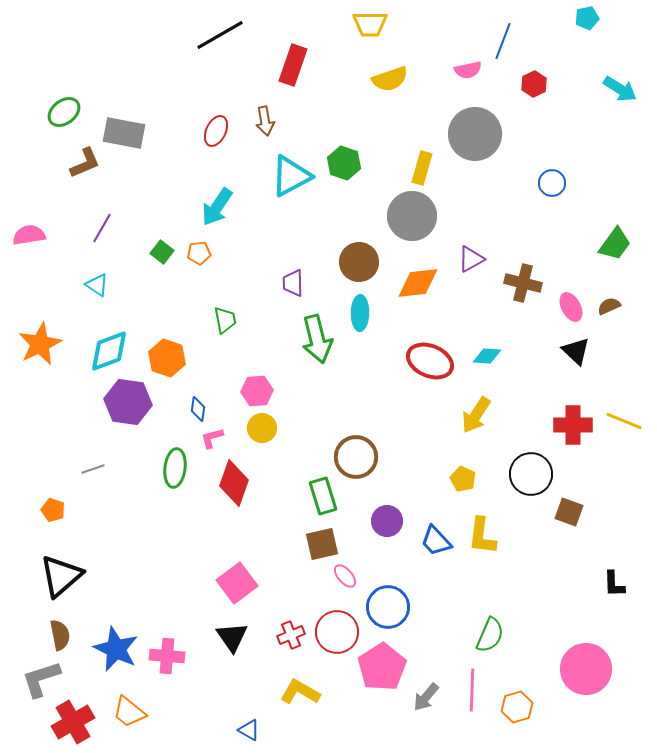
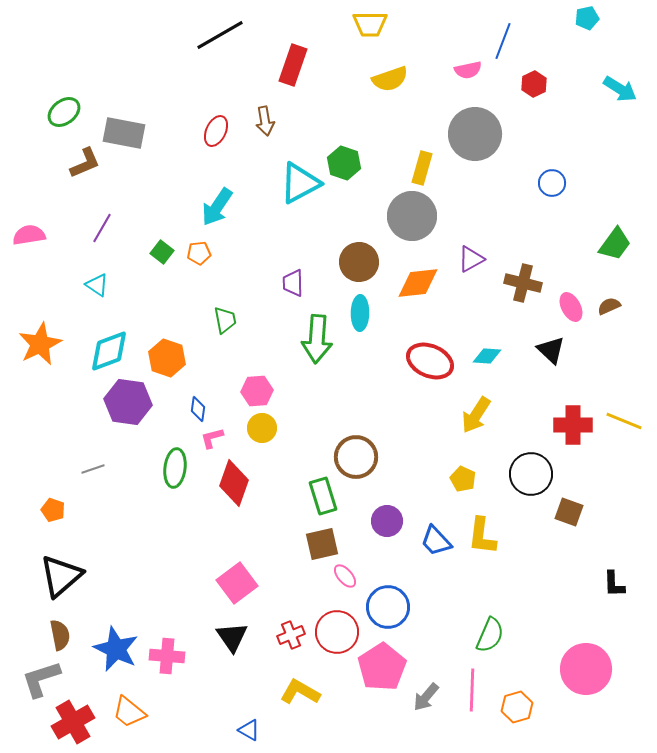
cyan triangle at (291, 176): moved 9 px right, 7 px down
green arrow at (317, 339): rotated 18 degrees clockwise
black triangle at (576, 351): moved 25 px left, 1 px up
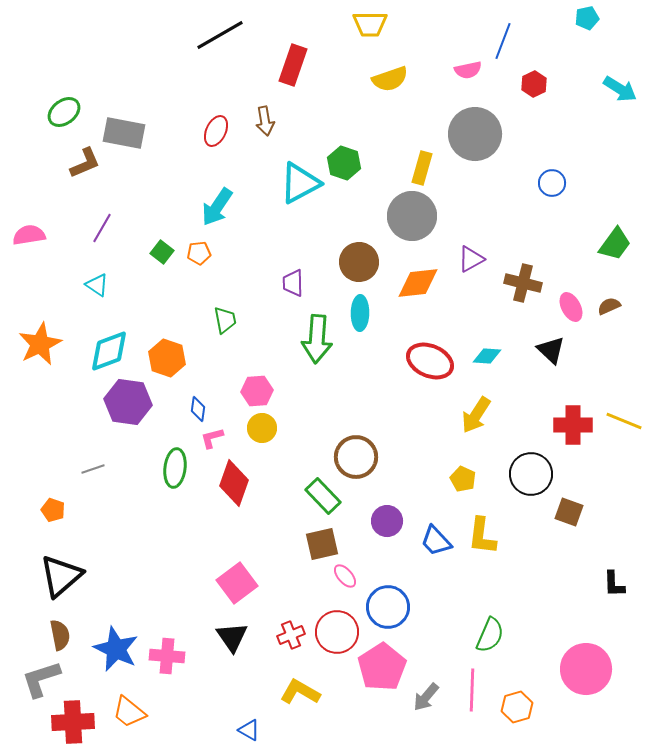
green rectangle at (323, 496): rotated 27 degrees counterclockwise
red cross at (73, 722): rotated 27 degrees clockwise
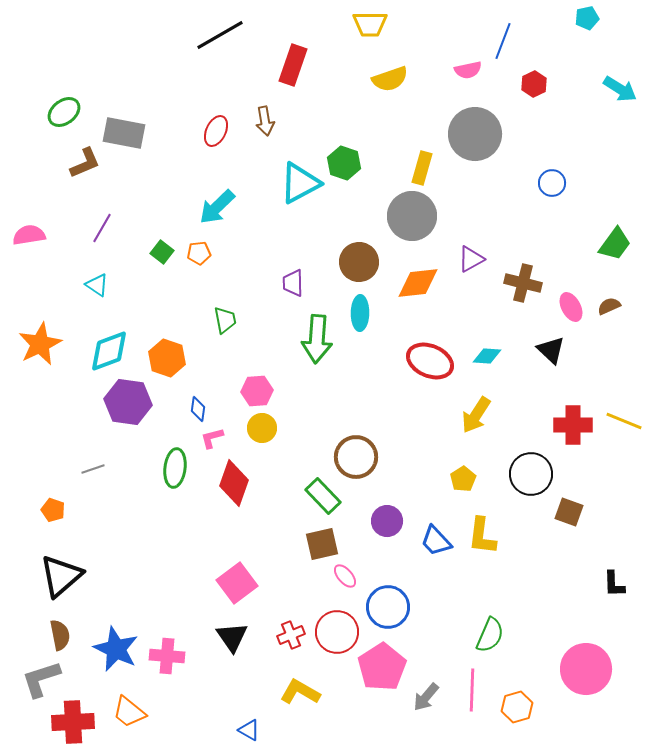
cyan arrow at (217, 207): rotated 12 degrees clockwise
yellow pentagon at (463, 479): rotated 15 degrees clockwise
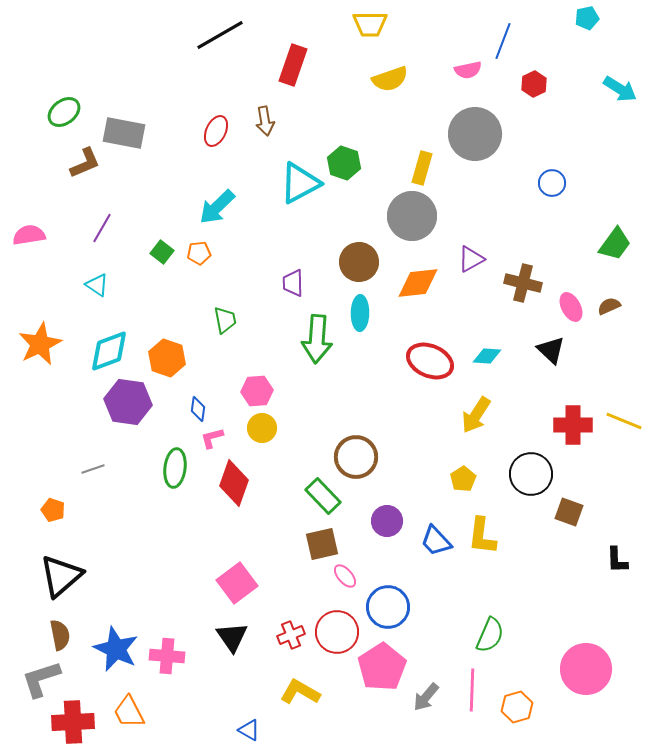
black L-shape at (614, 584): moved 3 px right, 24 px up
orange trapezoid at (129, 712): rotated 24 degrees clockwise
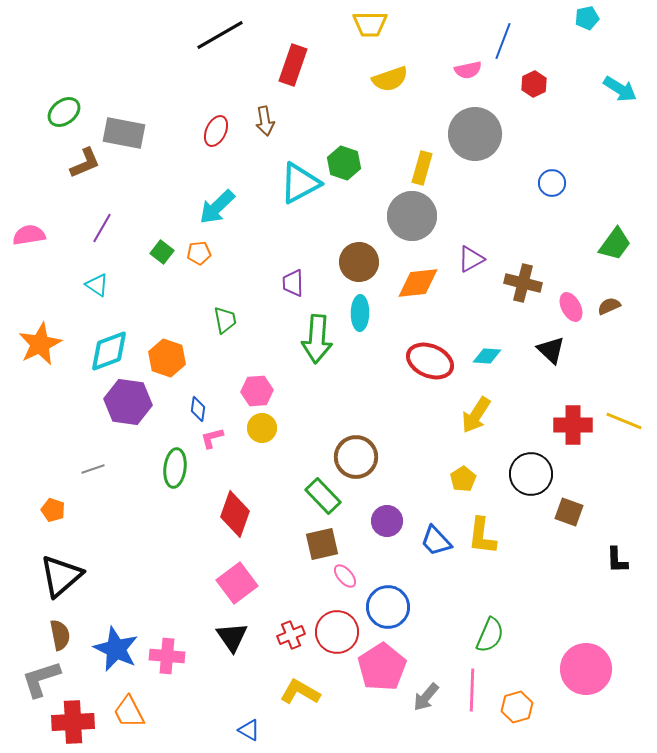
red diamond at (234, 483): moved 1 px right, 31 px down
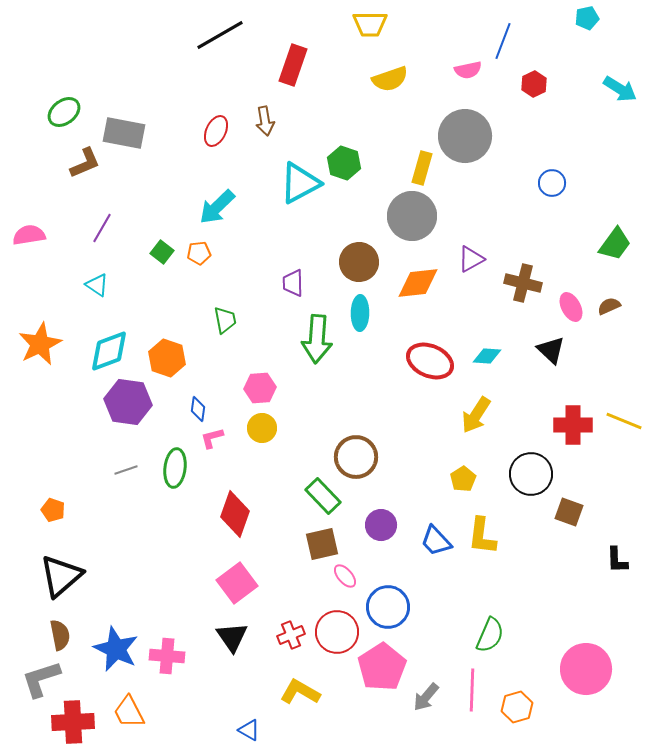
gray circle at (475, 134): moved 10 px left, 2 px down
pink hexagon at (257, 391): moved 3 px right, 3 px up
gray line at (93, 469): moved 33 px right, 1 px down
purple circle at (387, 521): moved 6 px left, 4 px down
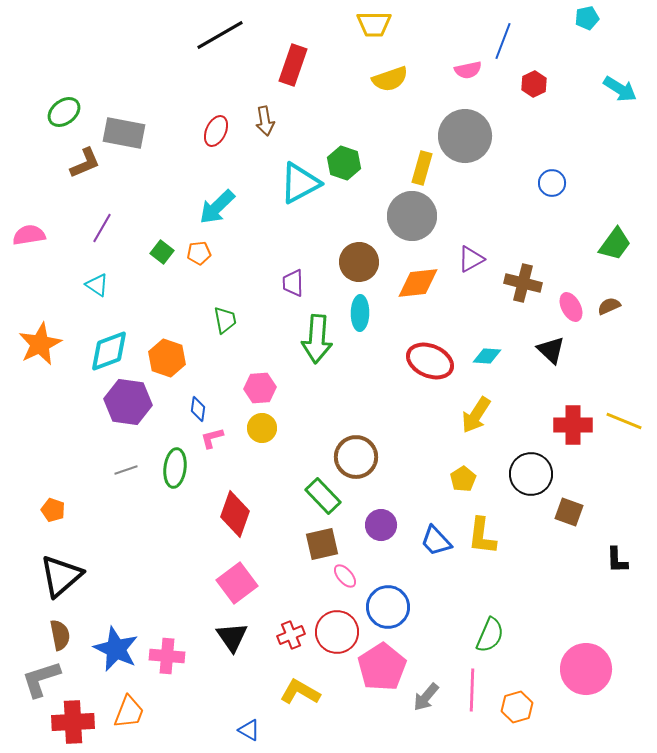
yellow trapezoid at (370, 24): moved 4 px right
orange trapezoid at (129, 712): rotated 132 degrees counterclockwise
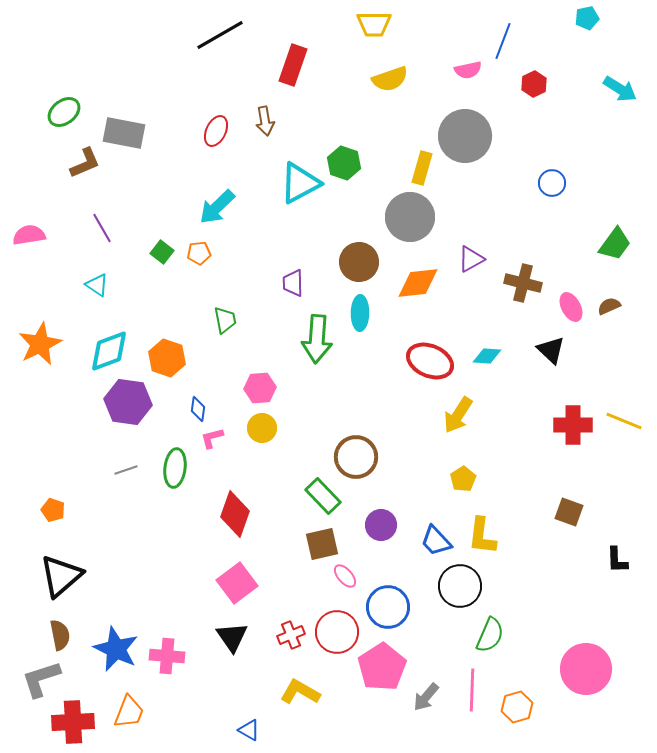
gray circle at (412, 216): moved 2 px left, 1 px down
purple line at (102, 228): rotated 60 degrees counterclockwise
yellow arrow at (476, 415): moved 18 px left
black circle at (531, 474): moved 71 px left, 112 px down
